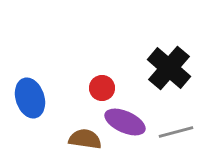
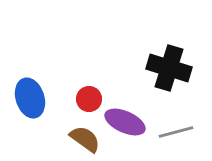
black cross: rotated 24 degrees counterclockwise
red circle: moved 13 px left, 11 px down
brown semicircle: rotated 28 degrees clockwise
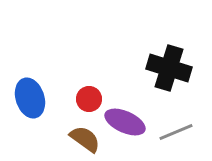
gray line: rotated 8 degrees counterclockwise
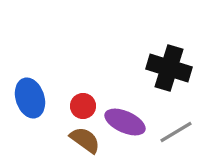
red circle: moved 6 px left, 7 px down
gray line: rotated 8 degrees counterclockwise
brown semicircle: moved 1 px down
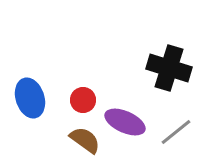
red circle: moved 6 px up
gray line: rotated 8 degrees counterclockwise
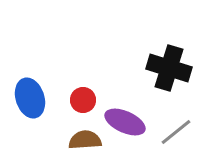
brown semicircle: rotated 40 degrees counterclockwise
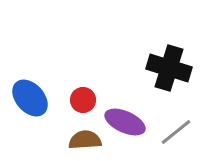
blue ellipse: rotated 24 degrees counterclockwise
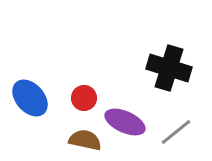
red circle: moved 1 px right, 2 px up
brown semicircle: rotated 16 degrees clockwise
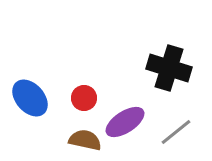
purple ellipse: rotated 57 degrees counterclockwise
